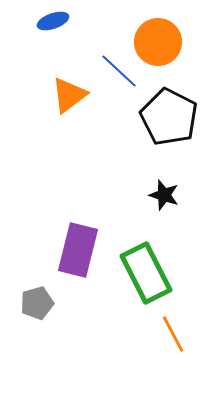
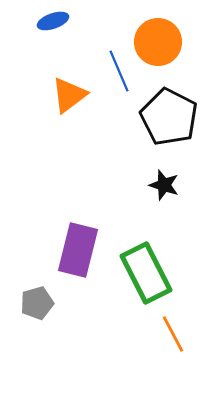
blue line: rotated 24 degrees clockwise
black star: moved 10 px up
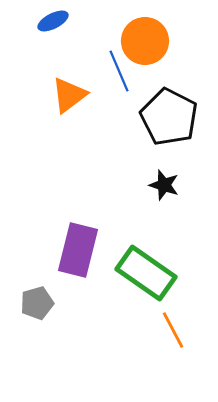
blue ellipse: rotated 8 degrees counterclockwise
orange circle: moved 13 px left, 1 px up
green rectangle: rotated 28 degrees counterclockwise
orange line: moved 4 px up
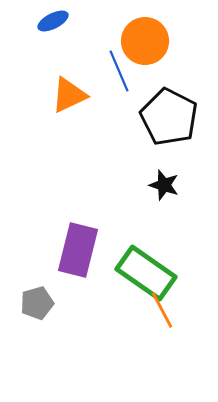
orange triangle: rotated 12 degrees clockwise
orange line: moved 11 px left, 20 px up
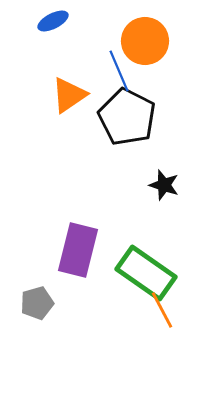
orange triangle: rotated 9 degrees counterclockwise
black pentagon: moved 42 px left
